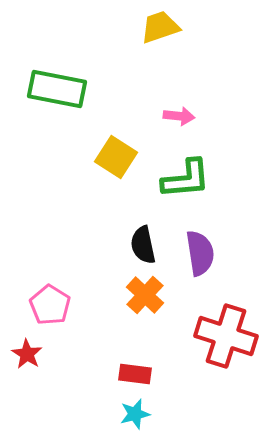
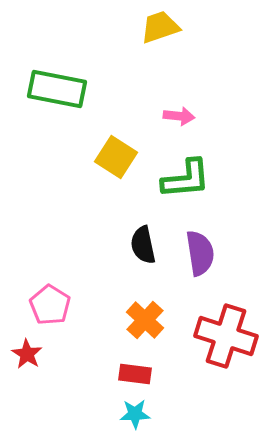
orange cross: moved 25 px down
cyan star: rotated 12 degrees clockwise
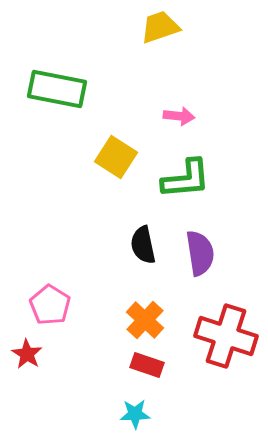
red rectangle: moved 12 px right, 9 px up; rotated 12 degrees clockwise
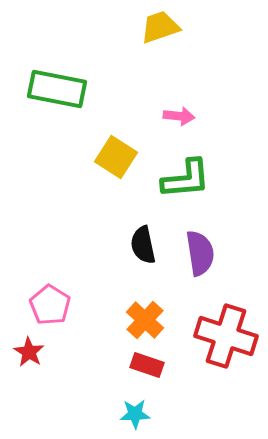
red star: moved 2 px right, 2 px up
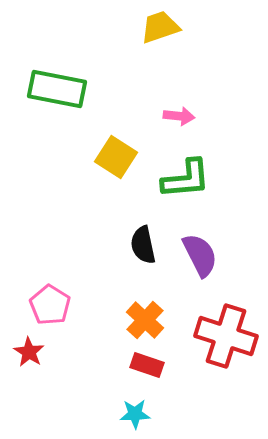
purple semicircle: moved 2 px down; rotated 18 degrees counterclockwise
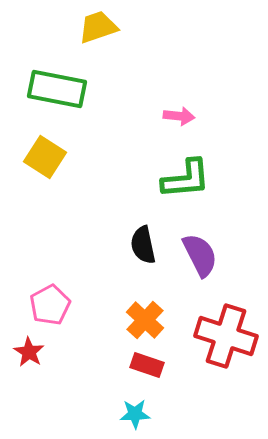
yellow trapezoid: moved 62 px left
yellow square: moved 71 px left
pink pentagon: rotated 12 degrees clockwise
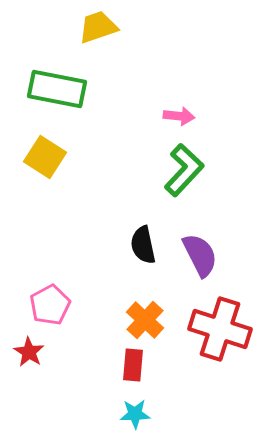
green L-shape: moved 2 px left, 9 px up; rotated 42 degrees counterclockwise
red cross: moved 6 px left, 7 px up
red rectangle: moved 14 px left; rotated 76 degrees clockwise
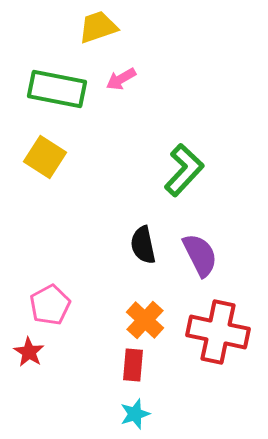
pink arrow: moved 58 px left, 37 px up; rotated 144 degrees clockwise
red cross: moved 2 px left, 3 px down; rotated 6 degrees counterclockwise
cyan star: rotated 16 degrees counterclockwise
